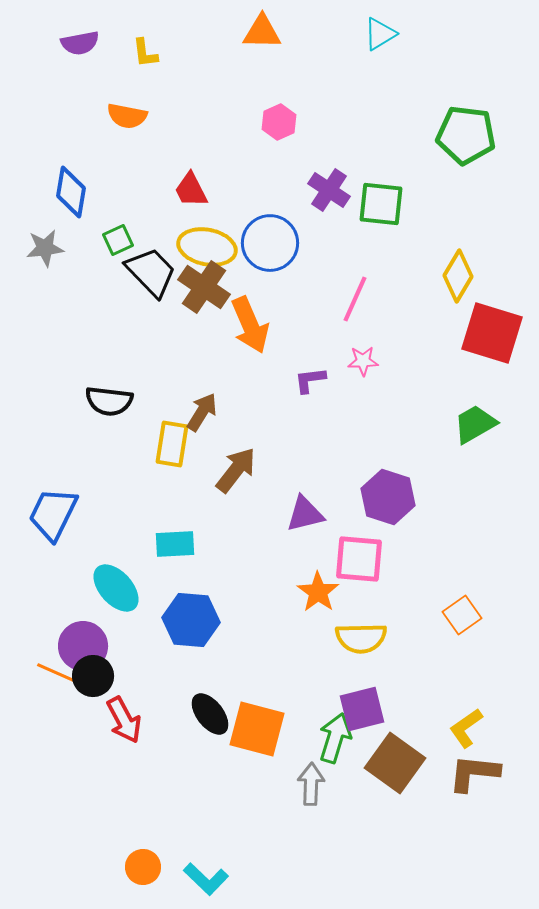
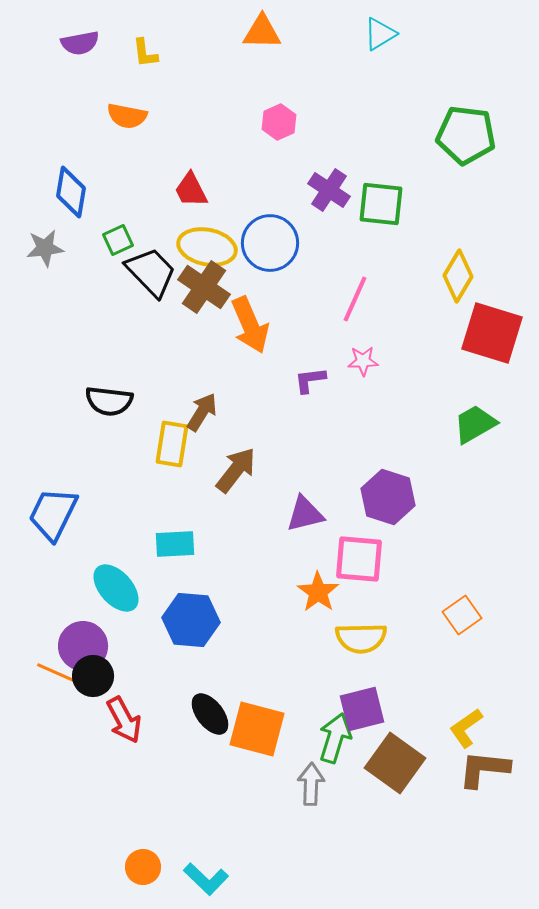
brown L-shape at (474, 773): moved 10 px right, 4 px up
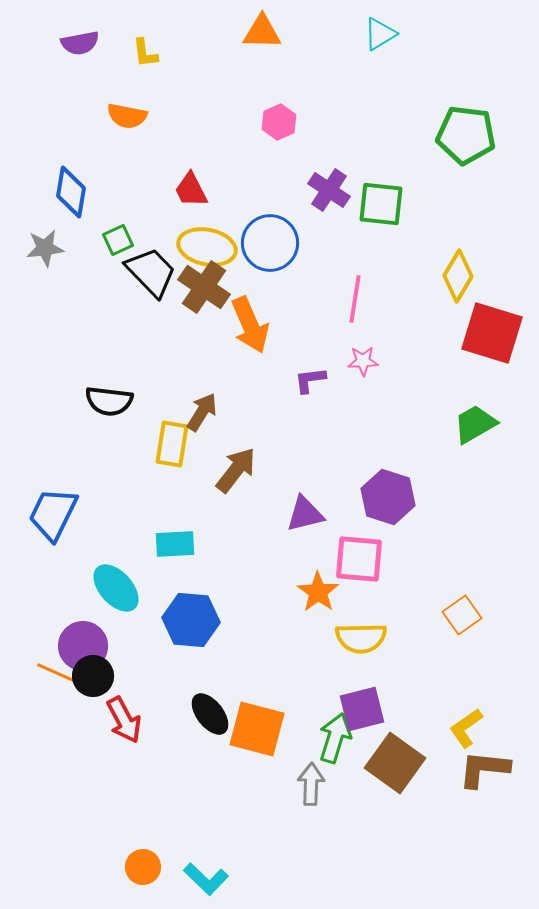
pink line at (355, 299): rotated 15 degrees counterclockwise
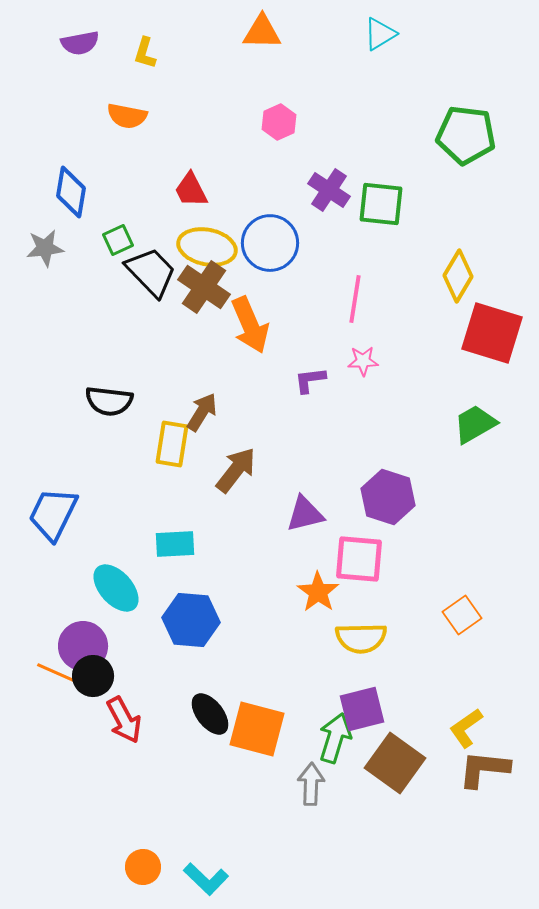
yellow L-shape at (145, 53): rotated 24 degrees clockwise
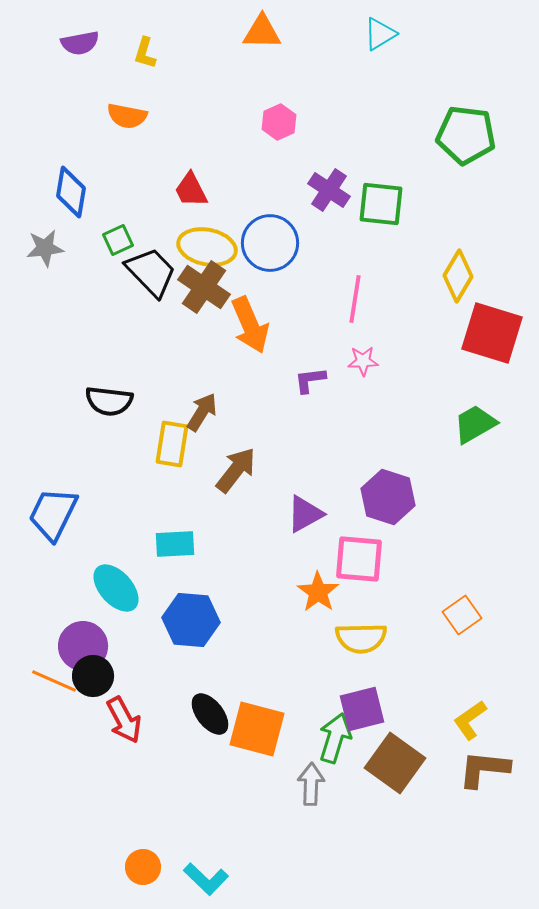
purple triangle at (305, 514): rotated 15 degrees counterclockwise
orange line at (59, 674): moved 5 px left, 7 px down
yellow L-shape at (466, 728): moved 4 px right, 8 px up
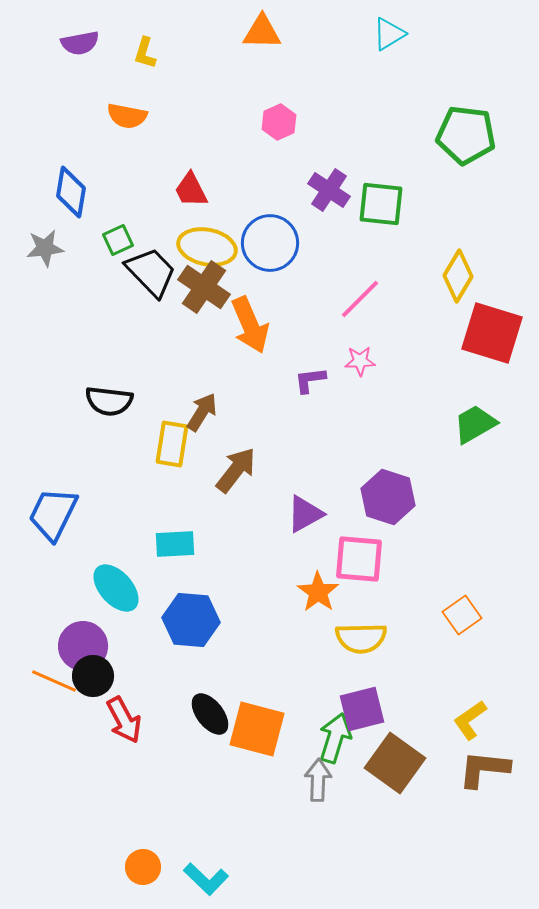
cyan triangle at (380, 34): moved 9 px right
pink line at (355, 299): moved 5 px right; rotated 36 degrees clockwise
pink star at (363, 361): moved 3 px left
gray arrow at (311, 784): moved 7 px right, 4 px up
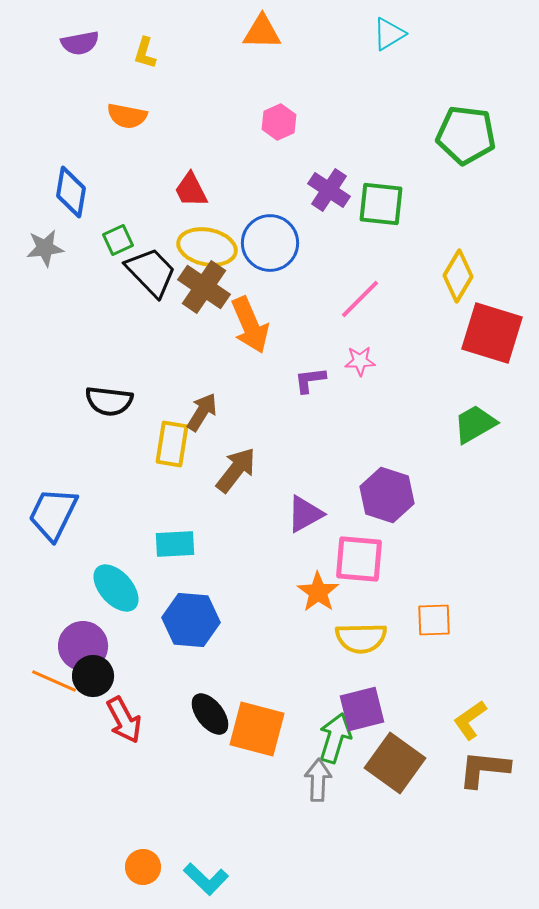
purple hexagon at (388, 497): moved 1 px left, 2 px up
orange square at (462, 615): moved 28 px left, 5 px down; rotated 33 degrees clockwise
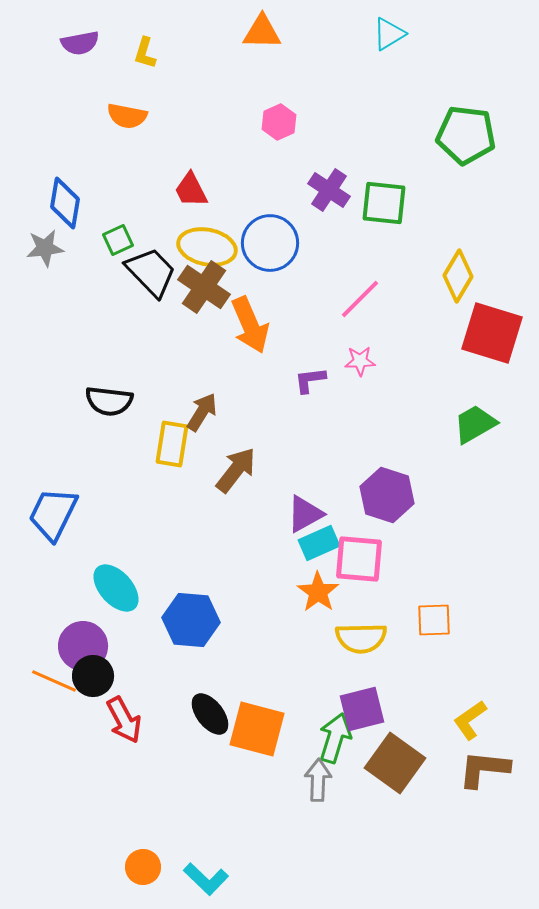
blue diamond at (71, 192): moved 6 px left, 11 px down
green square at (381, 204): moved 3 px right, 1 px up
cyan rectangle at (175, 544): moved 144 px right, 1 px up; rotated 21 degrees counterclockwise
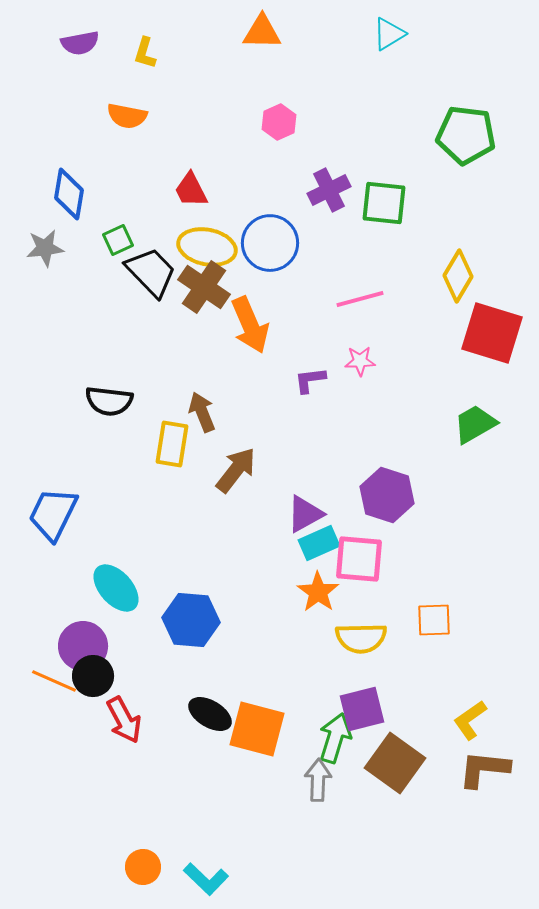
purple cross at (329, 190): rotated 30 degrees clockwise
blue diamond at (65, 203): moved 4 px right, 9 px up
pink line at (360, 299): rotated 30 degrees clockwise
brown arrow at (202, 412): rotated 54 degrees counterclockwise
black ellipse at (210, 714): rotated 21 degrees counterclockwise
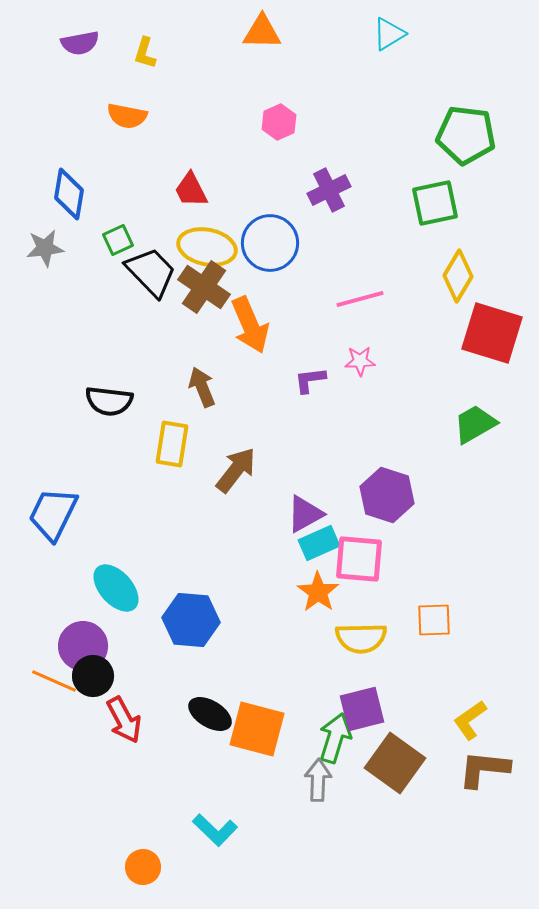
green square at (384, 203): moved 51 px right; rotated 18 degrees counterclockwise
brown arrow at (202, 412): moved 25 px up
cyan L-shape at (206, 879): moved 9 px right, 49 px up
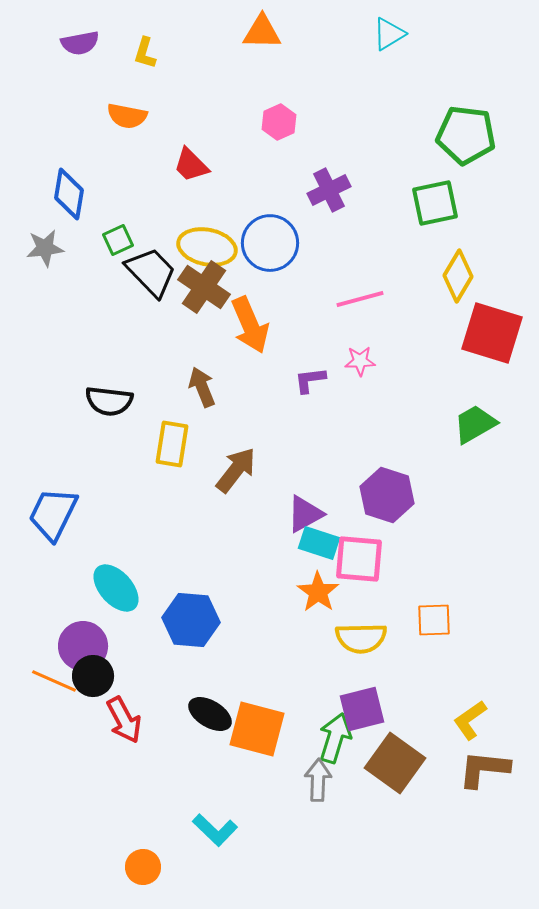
red trapezoid at (191, 190): moved 25 px up; rotated 18 degrees counterclockwise
cyan rectangle at (319, 543): rotated 42 degrees clockwise
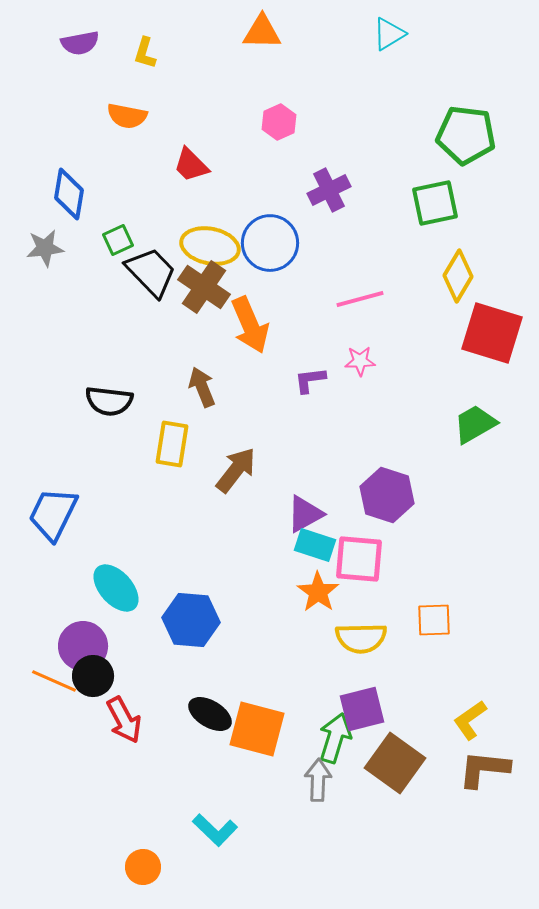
yellow ellipse at (207, 247): moved 3 px right, 1 px up
cyan rectangle at (319, 543): moved 4 px left, 2 px down
